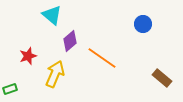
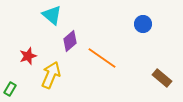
yellow arrow: moved 4 px left, 1 px down
green rectangle: rotated 40 degrees counterclockwise
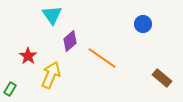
cyan triangle: rotated 15 degrees clockwise
red star: rotated 18 degrees counterclockwise
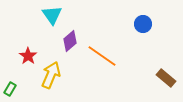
orange line: moved 2 px up
brown rectangle: moved 4 px right
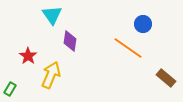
purple diamond: rotated 40 degrees counterclockwise
orange line: moved 26 px right, 8 px up
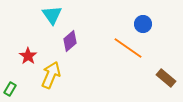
purple diamond: rotated 40 degrees clockwise
